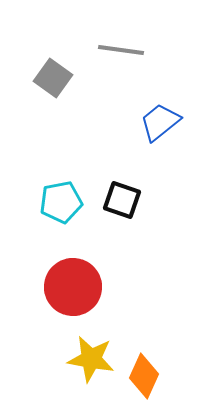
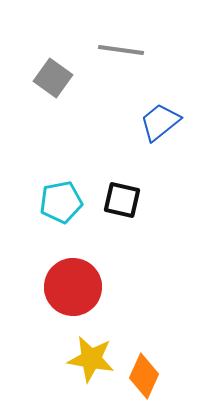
black square: rotated 6 degrees counterclockwise
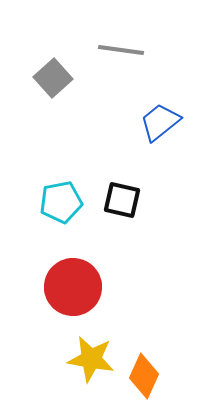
gray square: rotated 12 degrees clockwise
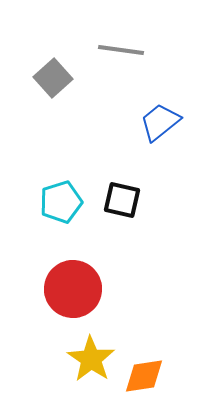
cyan pentagon: rotated 6 degrees counterclockwise
red circle: moved 2 px down
yellow star: rotated 24 degrees clockwise
orange diamond: rotated 57 degrees clockwise
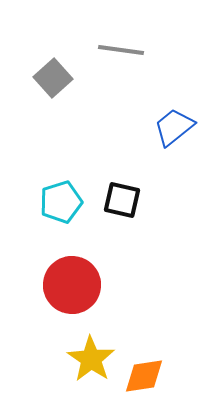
blue trapezoid: moved 14 px right, 5 px down
red circle: moved 1 px left, 4 px up
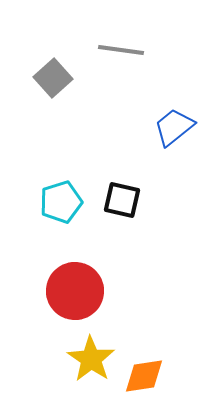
red circle: moved 3 px right, 6 px down
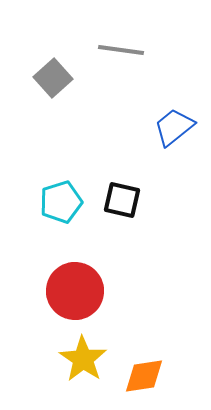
yellow star: moved 8 px left
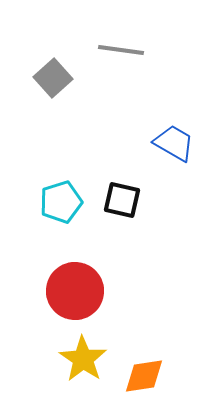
blue trapezoid: moved 16 px down; rotated 69 degrees clockwise
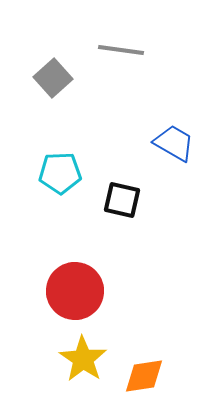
cyan pentagon: moved 1 px left, 29 px up; rotated 15 degrees clockwise
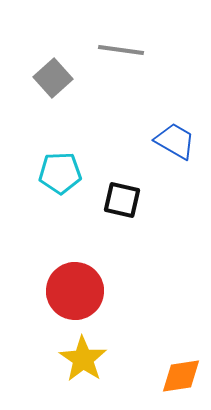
blue trapezoid: moved 1 px right, 2 px up
orange diamond: moved 37 px right
